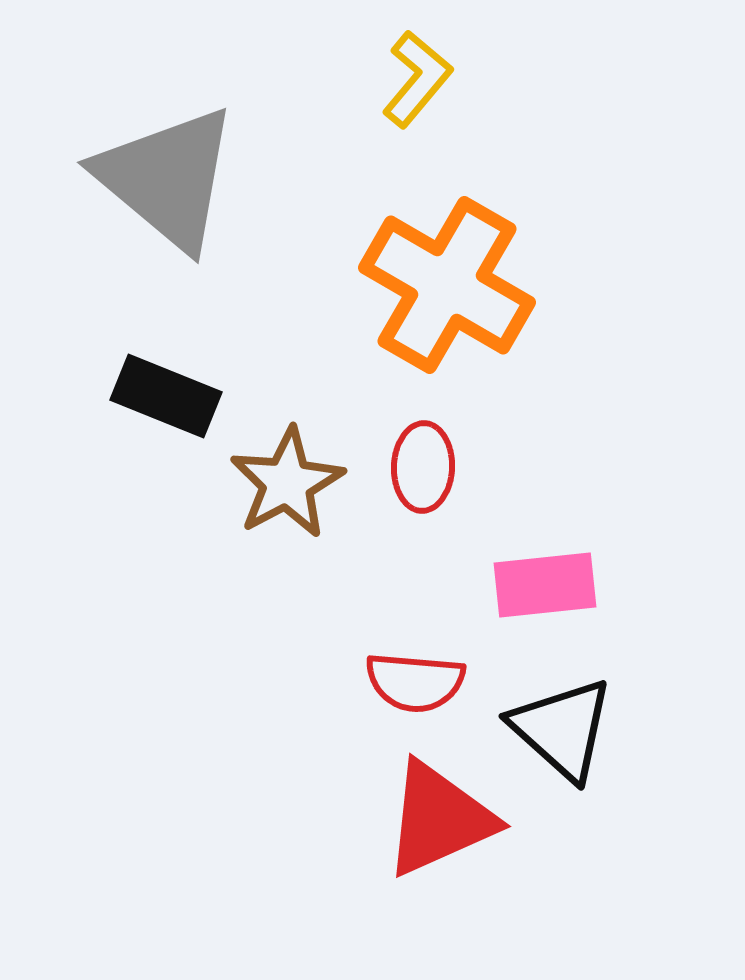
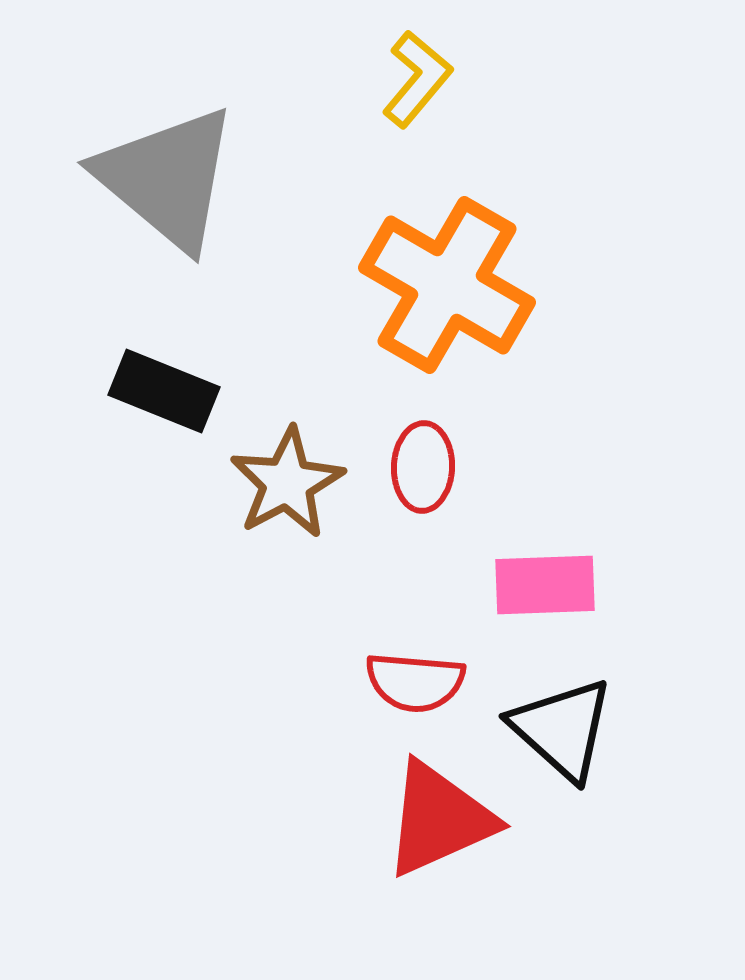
black rectangle: moved 2 px left, 5 px up
pink rectangle: rotated 4 degrees clockwise
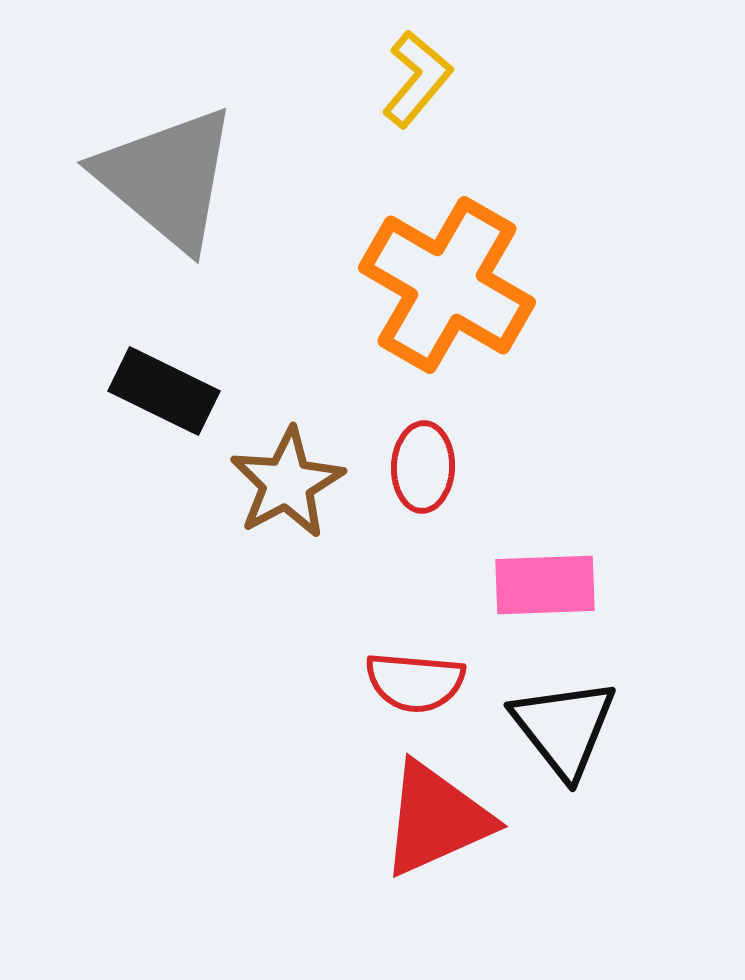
black rectangle: rotated 4 degrees clockwise
black triangle: moved 2 px right, 1 px up; rotated 10 degrees clockwise
red triangle: moved 3 px left
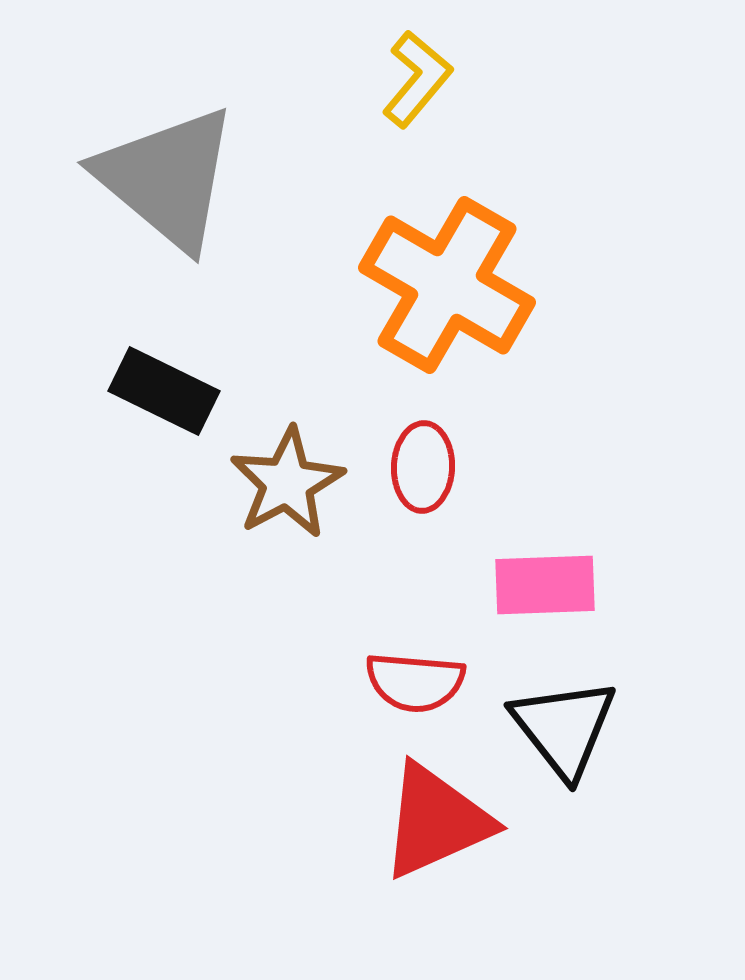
red triangle: moved 2 px down
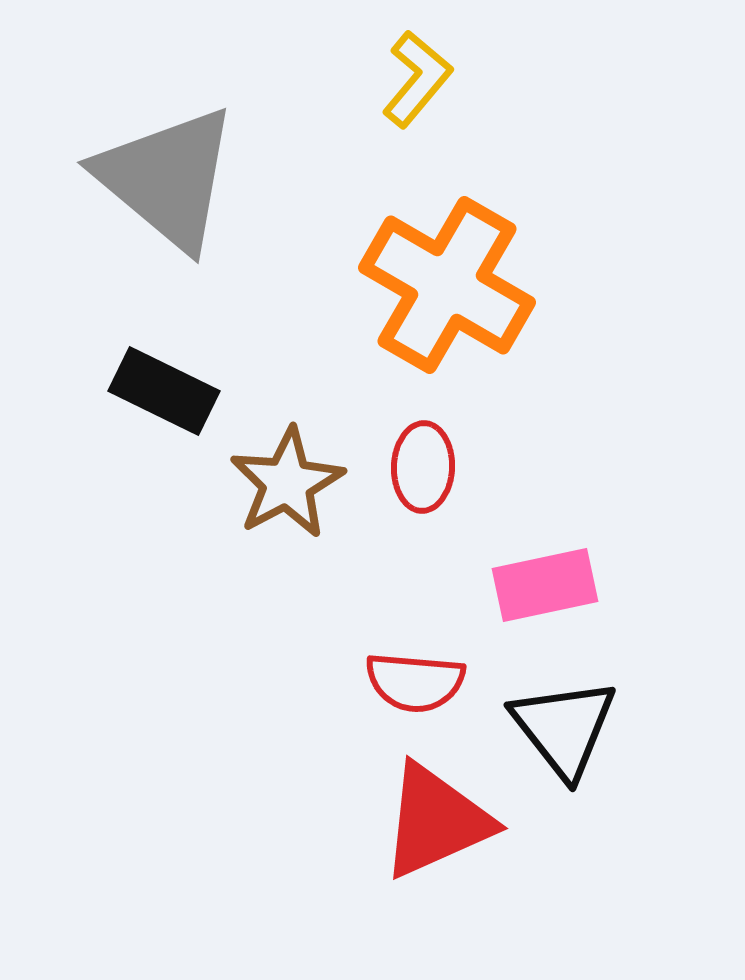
pink rectangle: rotated 10 degrees counterclockwise
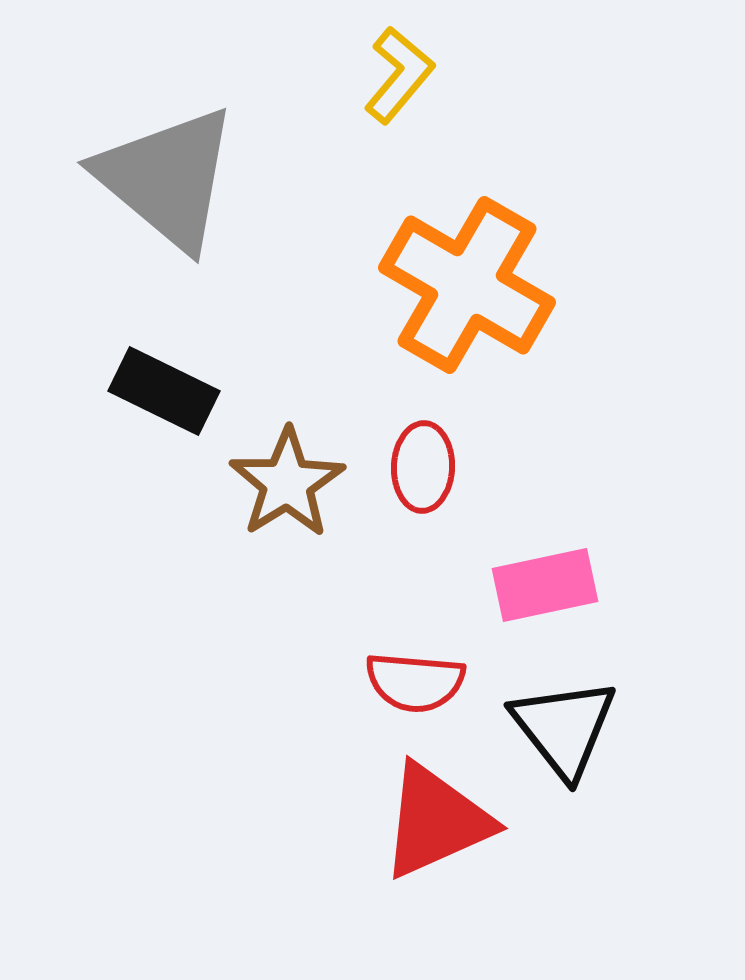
yellow L-shape: moved 18 px left, 4 px up
orange cross: moved 20 px right
brown star: rotated 4 degrees counterclockwise
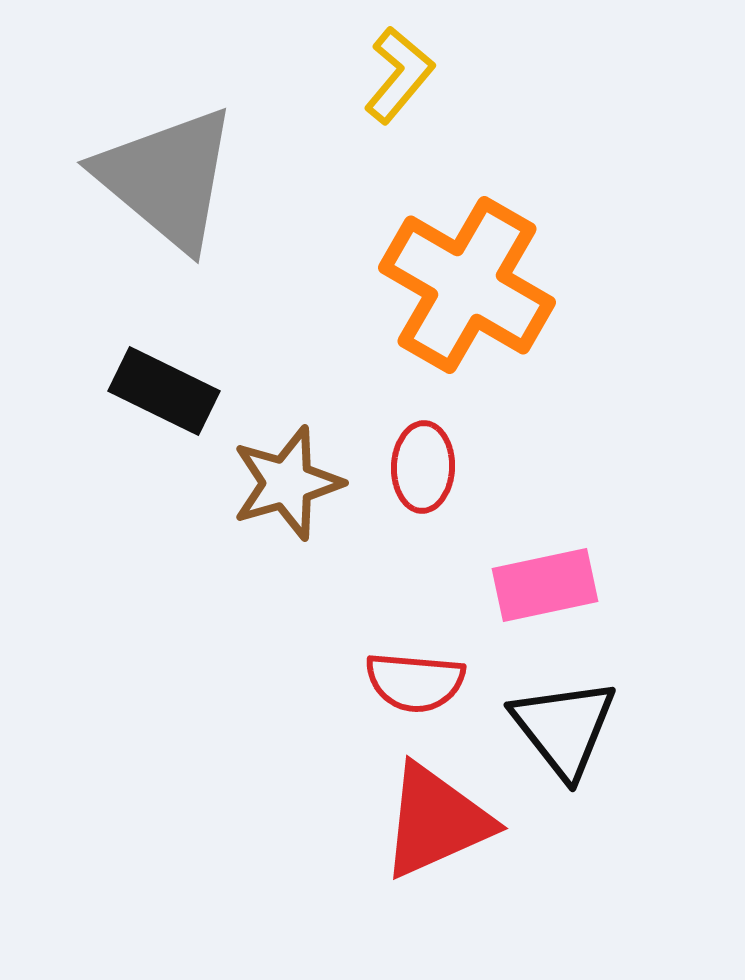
brown star: rotated 16 degrees clockwise
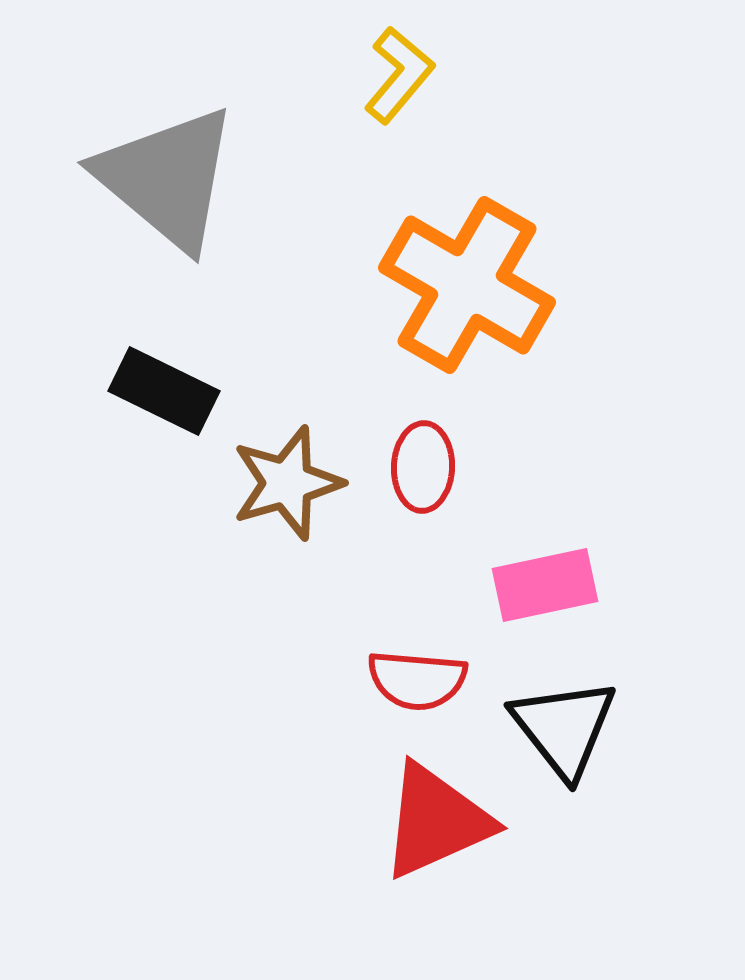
red semicircle: moved 2 px right, 2 px up
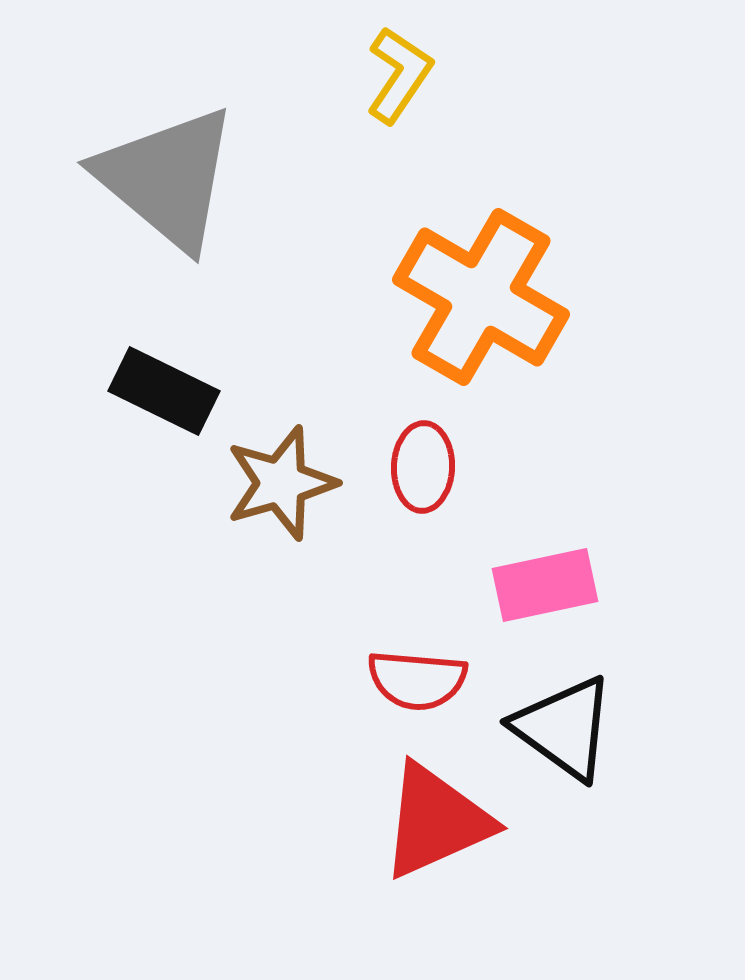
yellow L-shape: rotated 6 degrees counterclockwise
orange cross: moved 14 px right, 12 px down
brown star: moved 6 px left
black triangle: rotated 16 degrees counterclockwise
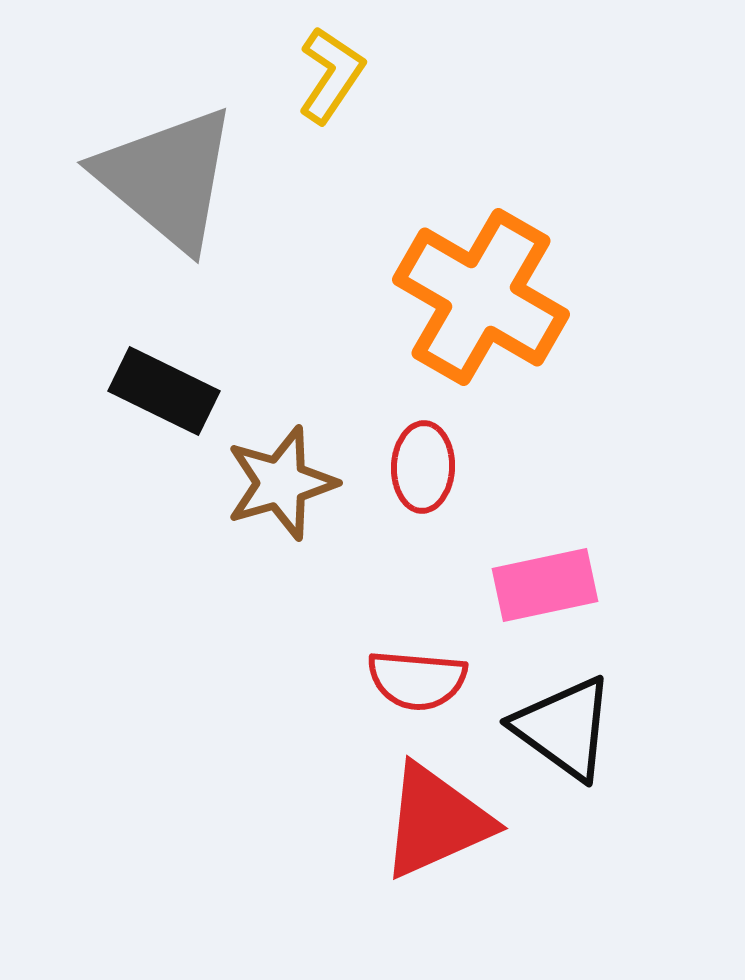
yellow L-shape: moved 68 px left
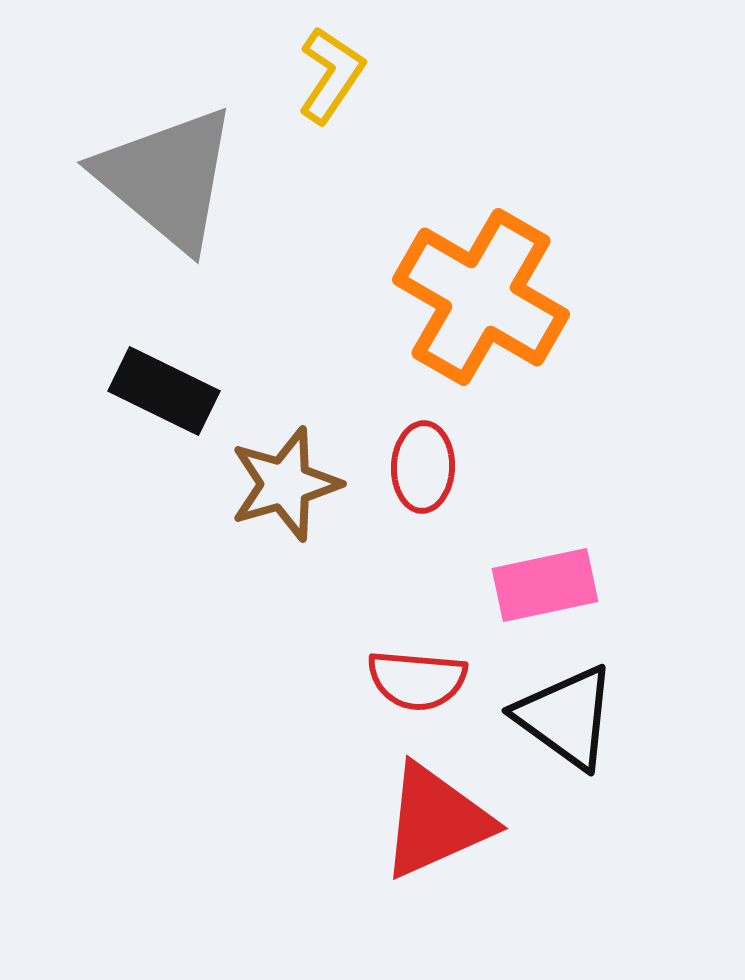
brown star: moved 4 px right, 1 px down
black triangle: moved 2 px right, 11 px up
